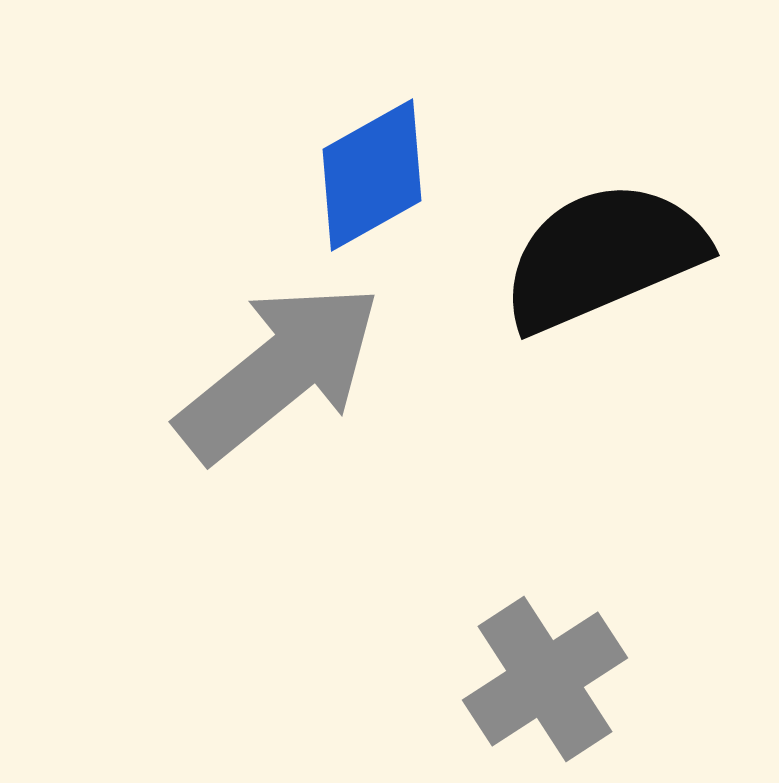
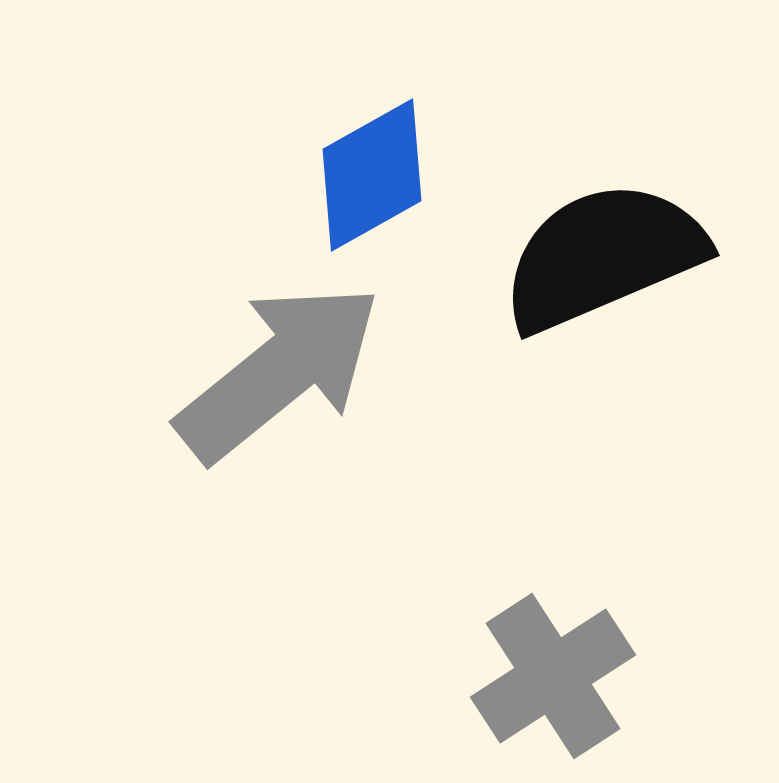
gray cross: moved 8 px right, 3 px up
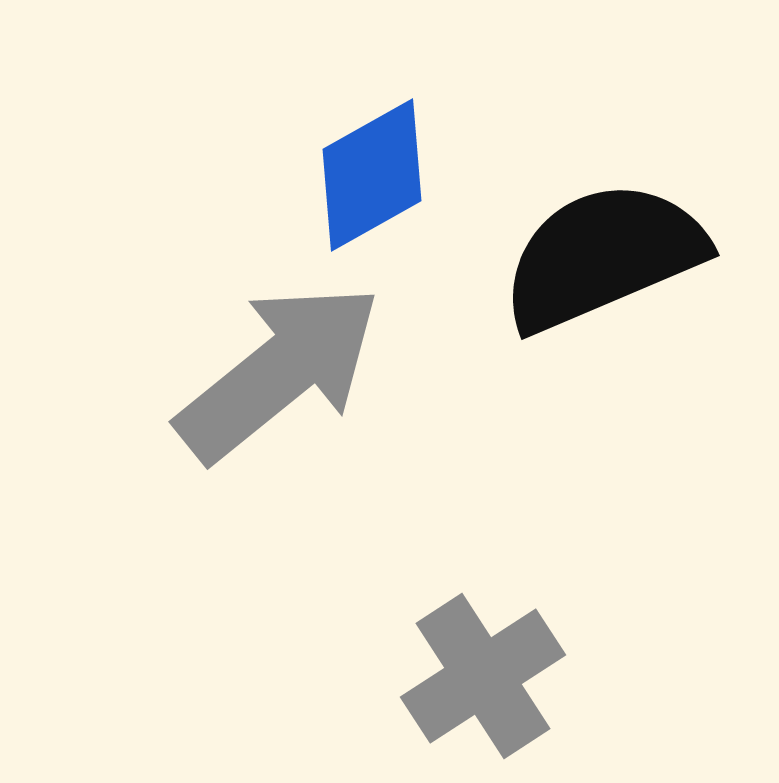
gray cross: moved 70 px left
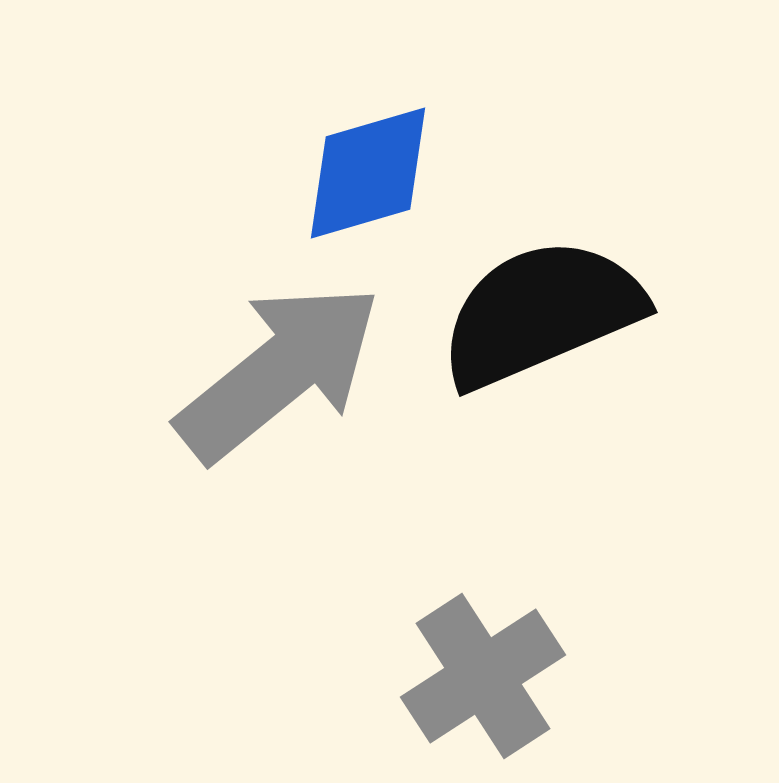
blue diamond: moved 4 px left, 2 px up; rotated 13 degrees clockwise
black semicircle: moved 62 px left, 57 px down
